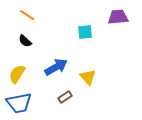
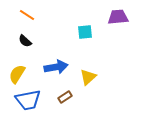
blue arrow: rotated 20 degrees clockwise
yellow triangle: rotated 30 degrees clockwise
blue trapezoid: moved 9 px right, 3 px up
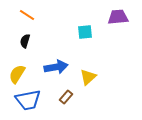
black semicircle: rotated 64 degrees clockwise
brown rectangle: moved 1 px right; rotated 16 degrees counterclockwise
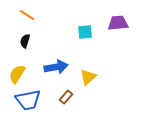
purple trapezoid: moved 6 px down
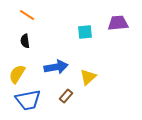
black semicircle: rotated 24 degrees counterclockwise
brown rectangle: moved 1 px up
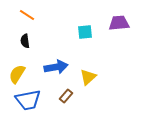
purple trapezoid: moved 1 px right
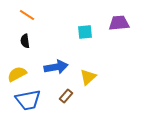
yellow semicircle: rotated 30 degrees clockwise
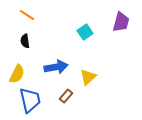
purple trapezoid: moved 2 px right, 1 px up; rotated 110 degrees clockwise
cyan square: rotated 28 degrees counterclockwise
yellow semicircle: rotated 144 degrees clockwise
blue trapezoid: moved 2 px right; rotated 92 degrees counterclockwise
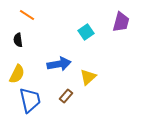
cyan square: moved 1 px right
black semicircle: moved 7 px left, 1 px up
blue arrow: moved 3 px right, 3 px up
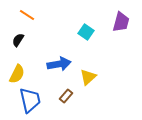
cyan square: rotated 21 degrees counterclockwise
black semicircle: rotated 40 degrees clockwise
